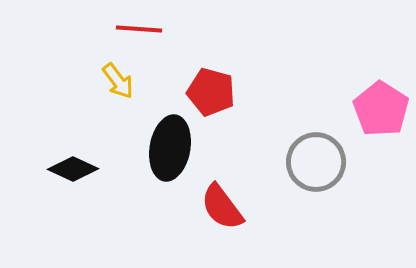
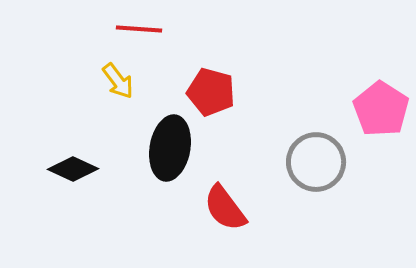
red semicircle: moved 3 px right, 1 px down
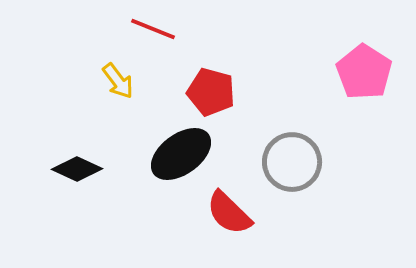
red line: moved 14 px right; rotated 18 degrees clockwise
pink pentagon: moved 17 px left, 37 px up
black ellipse: moved 11 px right, 6 px down; rotated 44 degrees clockwise
gray circle: moved 24 px left
black diamond: moved 4 px right
red semicircle: moved 4 px right, 5 px down; rotated 9 degrees counterclockwise
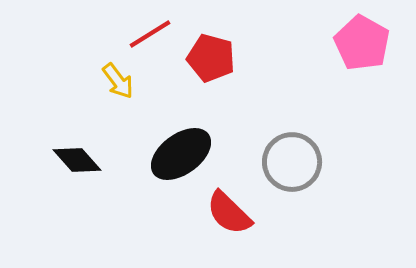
red line: moved 3 px left, 5 px down; rotated 54 degrees counterclockwise
pink pentagon: moved 2 px left, 29 px up; rotated 4 degrees counterclockwise
red pentagon: moved 34 px up
black diamond: moved 9 px up; rotated 24 degrees clockwise
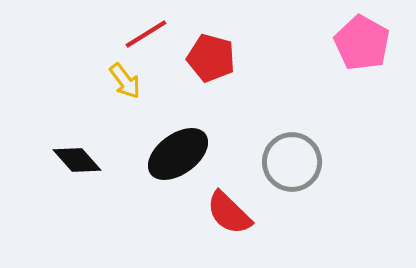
red line: moved 4 px left
yellow arrow: moved 7 px right
black ellipse: moved 3 px left
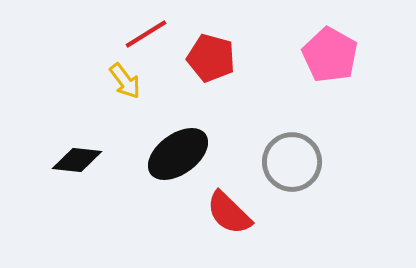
pink pentagon: moved 32 px left, 12 px down
black diamond: rotated 42 degrees counterclockwise
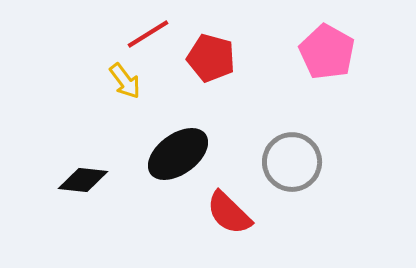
red line: moved 2 px right
pink pentagon: moved 3 px left, 3 px up
black diamond: moved 6 px right, 20 px down
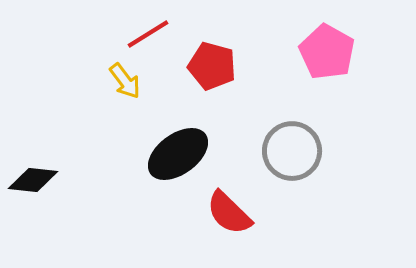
red pentagon: moved 1 px right, 8 px down
gray circle: moved 11 px up
black diamond: moved 50 px left
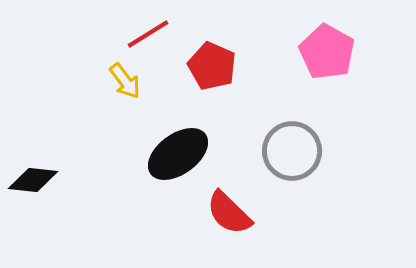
red pentagon: rotated 9 degrees clockwise
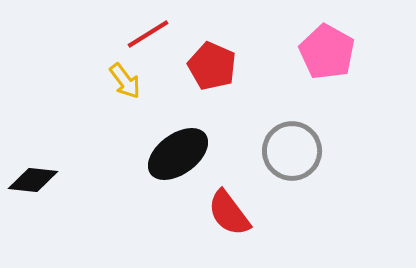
red semicircle: rotated 9 degrees clockwise
